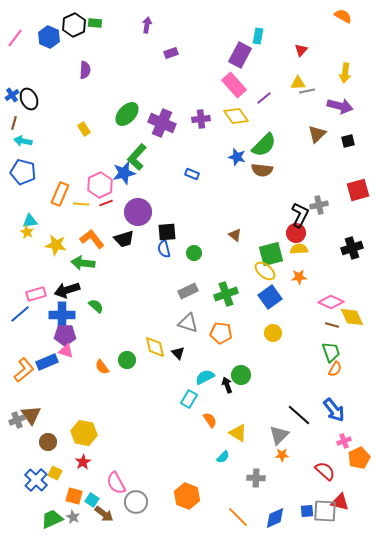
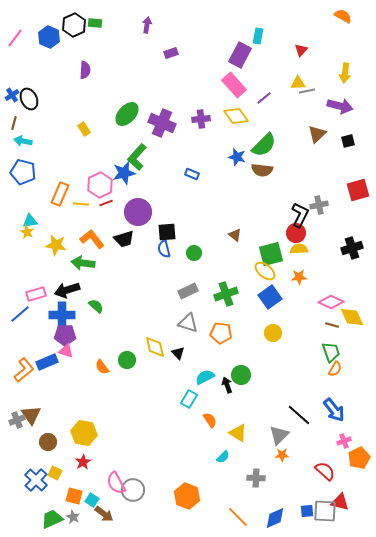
gray circle at (136, 502): moved 3 px left, 12 px up
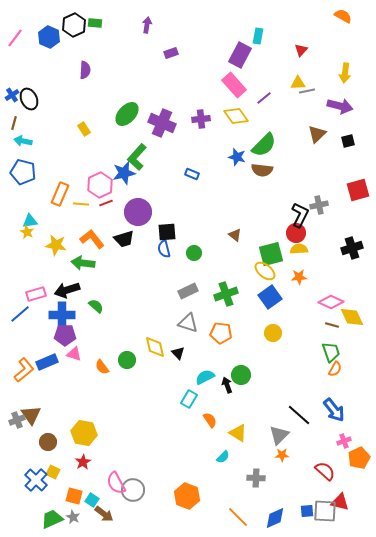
pink triangle at (66, 351): moved 8 px right, 3 px down
yellow square at (55, 473): moved 2 px left, 1 px up
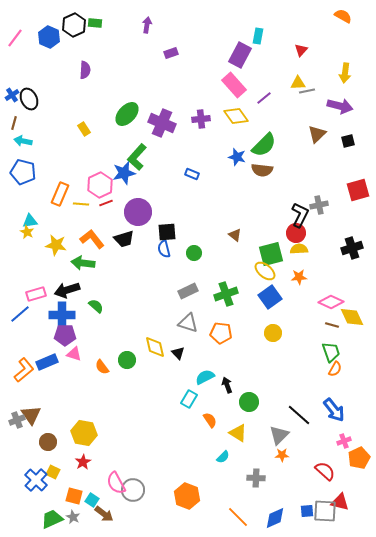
green circle at (241, 375): moved 8 px right, 27 px down
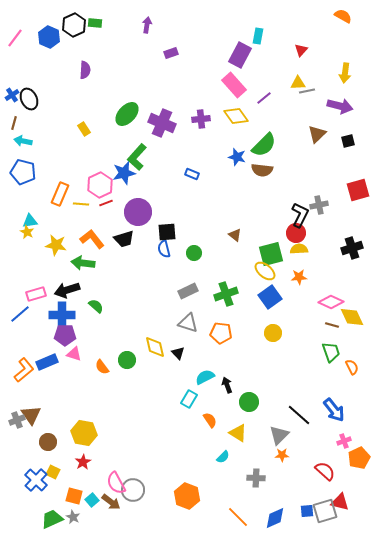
orange semicircle at (335, 369): moved 17 px right, 2 px up; rotated 56 degrees counterclockwise
cyan square at (92, 500): rotated 16 degrees clockwise
gray square at (325, 511): rotated 20 degrees counterclockwise
brown arrow at (104, 514): moved 7 px right, 12 px up
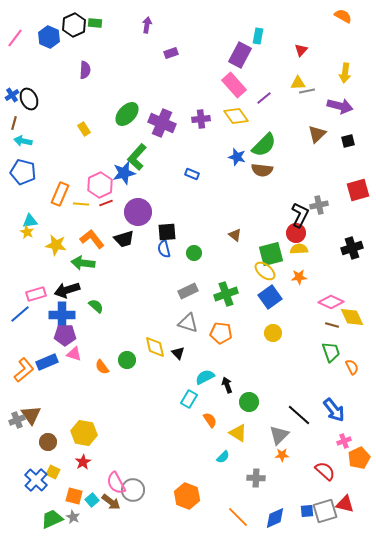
red triangle at (340, 502): moved 5 px right, 2 px down
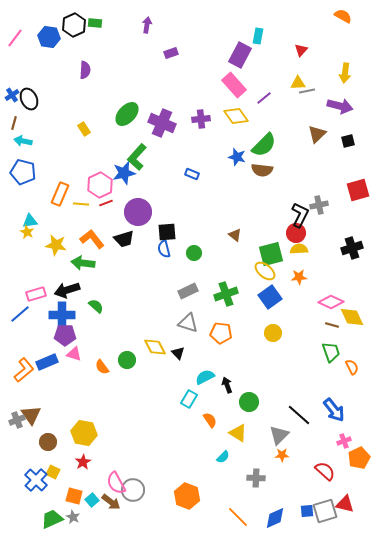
blue hexagon at (49, 37): rotated 15 degrees counterclockwise
yellow diamond at (155, 347): rotated 15 degrees counterclockwise
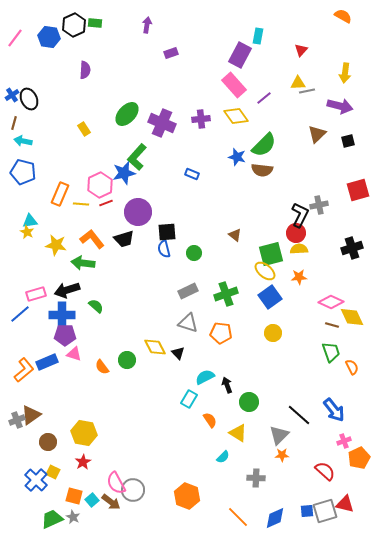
brown triangle at (31, 415): rotated 30 degrees clockwise
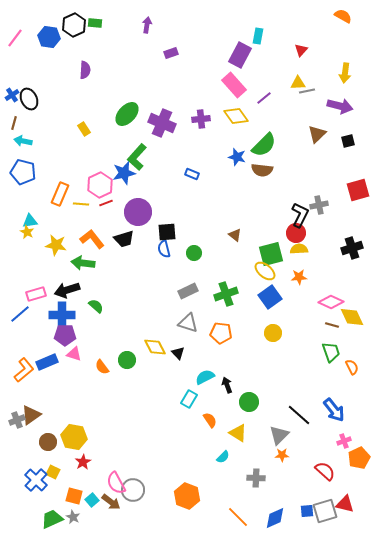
yellow hexagon at (84, 433): moved 10 px left, 4 px down
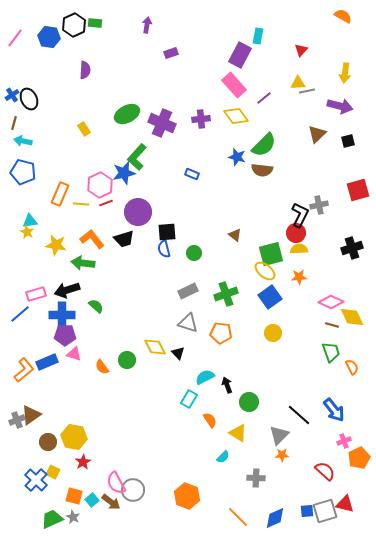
green ellipse at (127, 114): rotated 20 degrees clockwise
